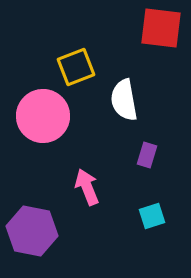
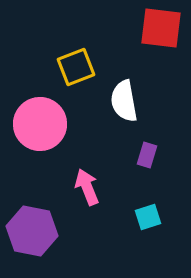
white semicircle: moved 1 px down
pink circle: moved 3 px left, 8 px down
cyan square: moved 4 px left, 1 px down
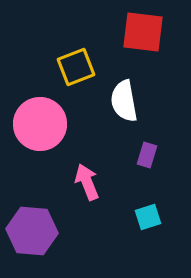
red square: moved 18 px left, 4 px down
pink arrow: moved 5 px up
purple hexagon: rotated 6 degrees counterclockwise
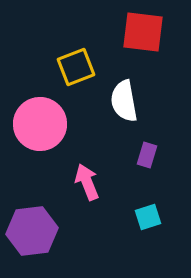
purple hexagon: rotated 12 degrees counterclockwise
